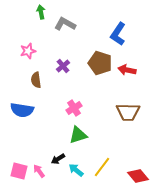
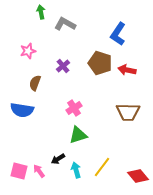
brown semicircle: moved 1 px left, 3 px down; rotated 28 degrees clockwise
cyan arrow: rotated 35 degrees clockwise
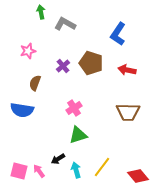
brown pentagon: moved 9 px left
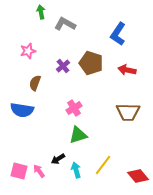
yellow line: moved 1 px right, 2 px up
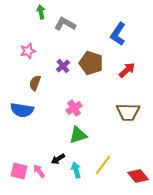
red arrow: rotated 126 degrees clockwise
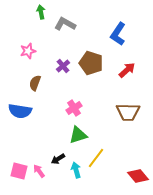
blue semicircle: moved 2 px left, 1 px down
yellow line: moved 7 px left, 7 px up
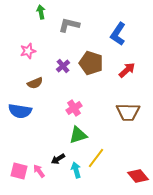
gray L-shape: moved 4 px right, 1 px down; rotated 15 degrees counterclockwise
brown semicircle: rotated 133 degrees counterclockwise
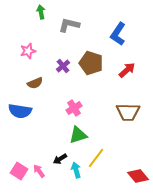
black arrow: moved 2 px right
pink square: rotated 18 degrees clockwise
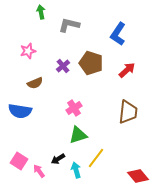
brown trapezoid: rotated 85 degrees counterclockwise
black arrow: moved 2 px left
pink square: moved 10 px up
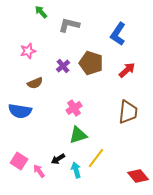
green arrow: rotated 32 degrees counterclockwise
